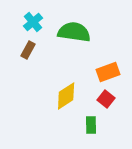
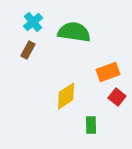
red square: moved 11 px right, 2 px up
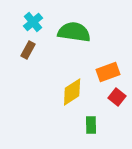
yellow diamond: moved 6 px right, 4 px up
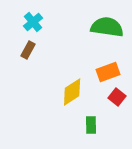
green semicircle: moved 33 px right, 5 px up
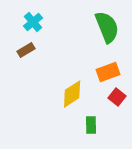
green semicircle: rotated 60 degrees clockwise
brown rectangle: moved 2 px left; rotated 30 degrees clockwise
yellow diamond: moved 2 px down
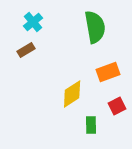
green semicircle: moved 12 px left; rotated 12 degrees clockwise
red square: moved 9 px down; rotated 24 degrees clockwise
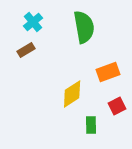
green semicircle: moved 11 px left
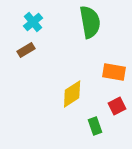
green semicircle: moved 6 px right, 5 px up
orange rectangle: moved 6 px right; rotated 30 degrees clockwise
green rectangle: moved 4 px right, 1 px down; rotated 18 degrees counterclockwise
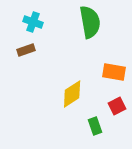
cyan cross: rotated 30 degrees counterclockwise
brown rectangle: rotated 12 degrees clockwise
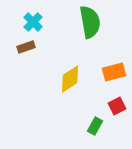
cyan cross: rotated 24 degrees clockwise
brown rectangle: moved 3 px up
orange rectangle: rotated 25 degrees counterclockwise
yellow diamond: moved 2 px left, 15 px up
green rectangle: rotated 48 degrees clockwise
